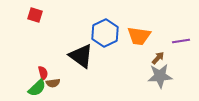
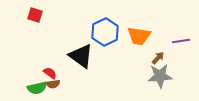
blue hexagon: moved 1 px up
red semicircle: moved 7 px right; rotated 40 degrees counterclockwise
brown semicircle: moved 1 px down
green semicircle: rotated 30 degrees clockwise
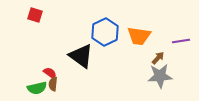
brown semicircle: rotated 104 degrees clockwise
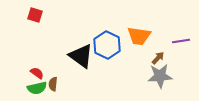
blue hexagon: moved 2 px right, 13 px down; rotated 8 degrees counterclockwise
red semicircle: moved 13 px left
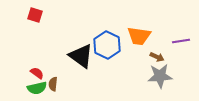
brown arrow: moved 1 px left, 1 px up; rotated 72 degrees clockwise
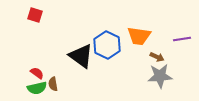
purple line: moved 1 px right, 2 px up
brown semicircle: rotated 16 degrees counterclockwise
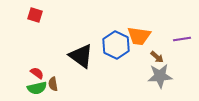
blue hexagon: moved 9 px right
brown arrow: rotated 16 degrees clockwise
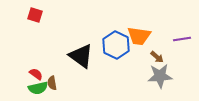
red semicircle: moved 1 px left, 1 px down
brown semicircle: moved 1 px left, 1 px up
green semicircle: moved 1 px right
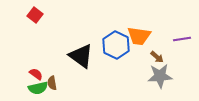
red square: rotated 21 degrees clockwise
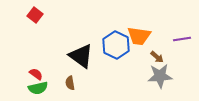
brown semicircle: moved 18 px right
